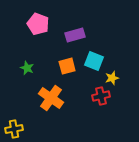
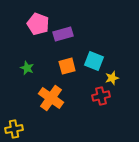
purple rectangle: moved 12 px left, 1 px up
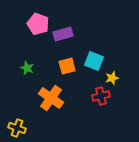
yellow cross: moved 3 px right, 1 px up; rotated 30 degrees clockwise
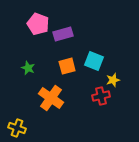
green star: moved 1 px right
yellow star: moved 1 px right, 2 px down
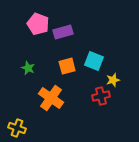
purple rectangle: moved 2 px up
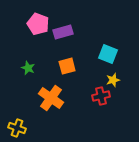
cyan square: moved 14 px right, 7 px up
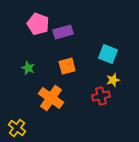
yellow cross: rotated 18 degrees clockwise
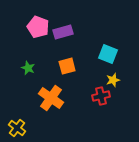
pink pentagon: moved 3 px down
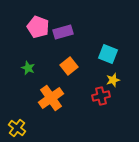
orange square: moved 2 px right; rotated 24 degrees counterclockwise
orange cross: rotated 20 degrees clockwise
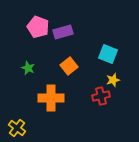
orange cross: rotated 35 degrees clockwise
